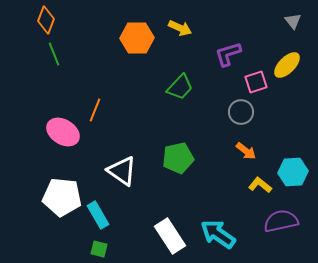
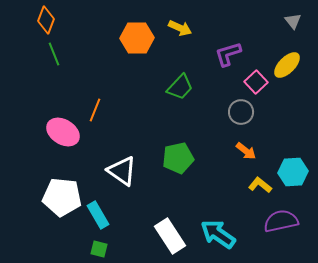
pink square: rotated 25 degrees counterclockwise
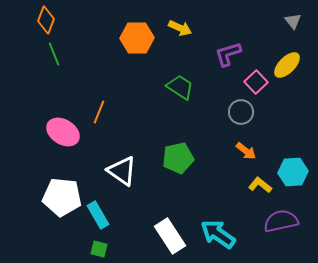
green trapezoid: rotated 100 degrees counterclockwise
orange line: moved 4 px right, 2 px down
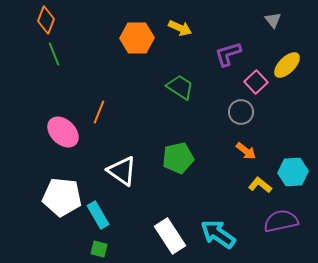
gray triangle: moved 20 px left, 1 px up
pink ellipse: rotated 12 degrees clockwise
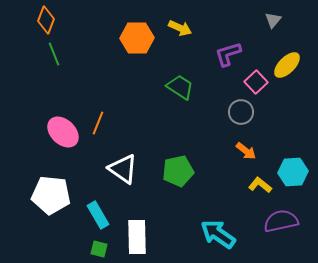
gray triangle: rotated 18 degrees clockwise
orange line: moved 1 px left, 11 px down
green pentagon: moved 13 px down
white triangle: moved 1 px right, 2 px up
white pentagon: moved 11 px left, 2 px up
white rectangle: moved 33 px left, 1 px down; rotated 32 degrees clockwise
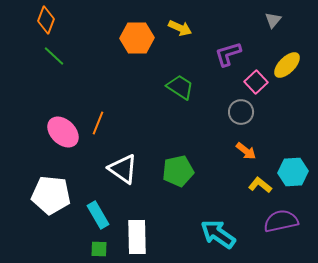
green line: moved 2 px down; rotated 25 degrees counterclockwise
green square: rotated 12 degrees counterclockwise
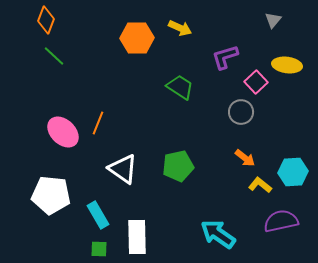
purple L-shape: moved 3 px left, 3 px down
yellow ellipse: rotated 52 degrees clockwise
orange arrow: moved 1 px left, 7 px down
green pentagon: moved 5 px up
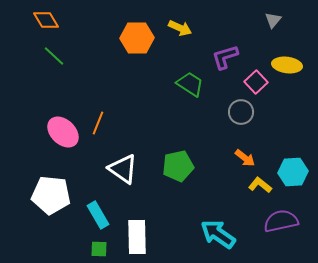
orange diamond: rotated 52 degrees counterclockwise
green trapezoid: moved 10 px right, 3 px up
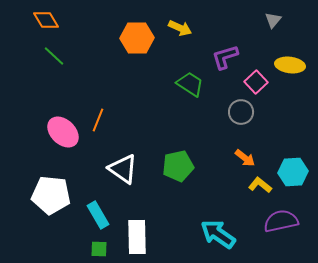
yellow ellipse: moved 3 px right
orange line: moved 3 px up
